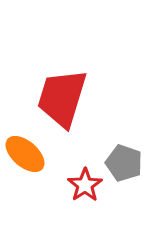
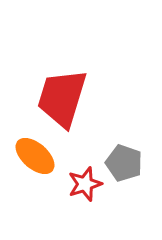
orange ellipse: moved 10 px right, 2 px down
red star: moved 1 px up; rotated 16 degrees clockwise
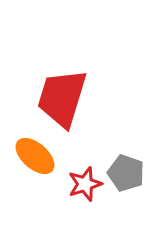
gray pentagon: moved 2 px right, 10 px down
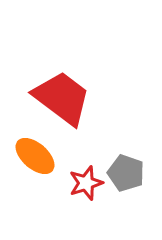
red trapezoid: rotated 110 degrees clockwise
red star: moved 1 px right, 1 px up
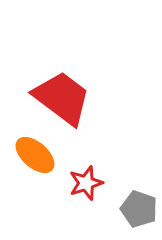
orange ellipse: moved 1 px up
gray pentagon: moved 13 px right, 36 px down
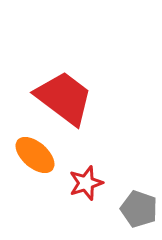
red trapezoid: moved 2 px right
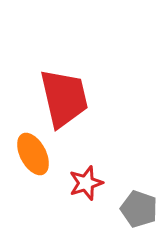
red trapezoid: rotated 40 degrees clockwise
orange ellipse: moved 2 px left, 1 px up; rotated 21 degrees clockwise
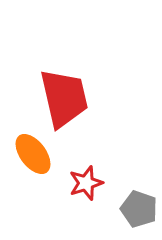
orange ellipse: rotated 9 degrees counterclockwise
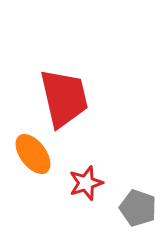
gray pentagon: moved 1 px left, 1 px up
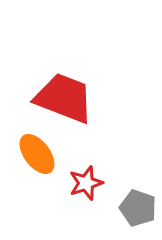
red trapezoid: rotated 56 degrees counterclockwise
orange ellipse: moved 4 px right
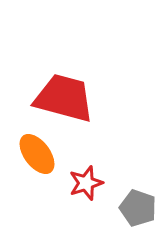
red trapezoid: rotated 6 degrees counterclockwise
